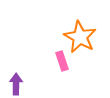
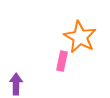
pink rectangle: rotated 30 degrees clockwise
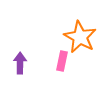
purple arrow: moved 4 px right, 21 px up
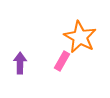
pink rectangle: rotated 18 degrees clockwise
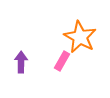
purple arrow: moved 1 px right, 1 px up
